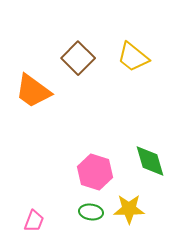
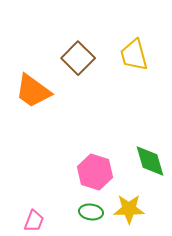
yellow trapezoid: moved 1 px right, 2 px up; rotated 36 degrees clockwise
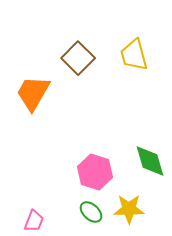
orange trapezoid: moved 2 px down; rotated 84 degrees clockwise
green ellipse: rotated 35 degrees clockwise
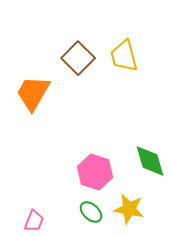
yellow trapezoid: moved 10 px left, 1 px down
yellow star: rotated 12 degrees clockwise
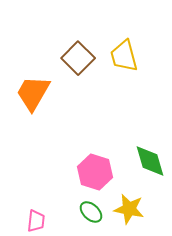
pink trapezoid: moved 2 px right; rotated 15 degrees counterclockwise
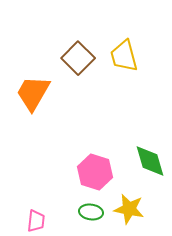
green ellipse: rotated 35 degrees counterclockwise
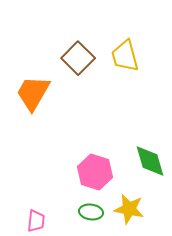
yellow trapezoid: moved 1 px right
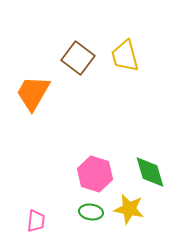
brown square: rotated 8 degrees counterclockwise
green diamond: moved 11 px down
pink hexagon: moved 2 px down
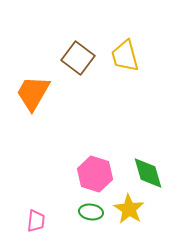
green diamond: moved 2 px left, 1 px down
yellow star: rotated 20 degrees clockwise
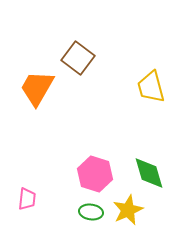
yellow trapezoid: moved 26 px right, 31 px down
orange trapezoid: moved 4 px right, 5 px up
green diamond: moved 1 px right
yellow star: moved 1 px left, 1 px down; rotated 16 degrees clockwise
pink trapezoid: moved 9 px left, 22 px up
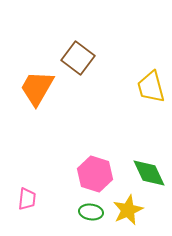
green diamond: rotated 9 degrees counterclockwise
